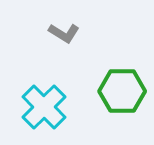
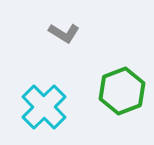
green hexagon: rotated 21 degrees counterclockwise
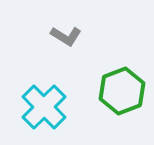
gray L-shape: moved 2 px right, 3 px down
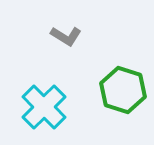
green hexagon: moved 1 px right, 1 px up; rotated 21 degrees counterclockwise
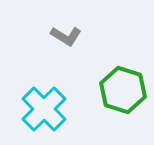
cyan cross: moved 2 px down
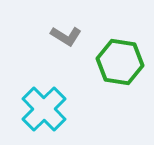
green hexagon: moved 3 px left, 28 px up; rotated 9 degrees counterclockwise
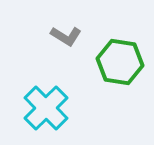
cyan cross: moved 2 px right, 1 px up
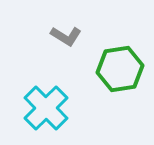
green hexagon: moved 7 px down; rotated 18 degrees counterclockwise
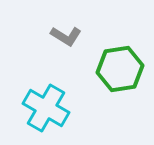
cyan cross: rotated 15 degrees counterclockwise
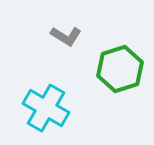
green hexagon: rotated 9 degrees counterclockwise
